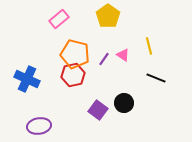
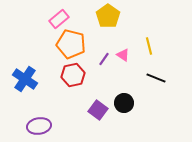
orange pentagon: moved 4 px left, 10 px up
blue cross: moved 2 px left; rotated 10 degrees clockwise
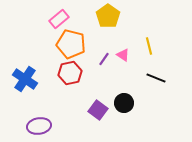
red hexagon: moved 3 px left, 2 px up
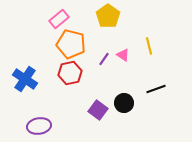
black line: moved 11 px down; rotated 42 degrees counterclockwise
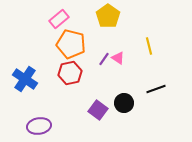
pink triangle: moved 5 px left, 3 px down
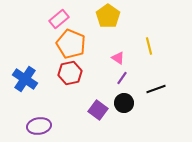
orange pentagon: rotated 8 degrees clockwise
purple line: moved 18 px right, 19 px down
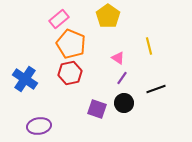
purple square: moved 1 px left, 1 px up; rotated 18 degrees counterclockwise
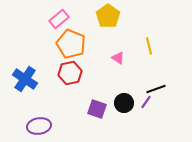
purple line: moved 24 px right, 24 px down
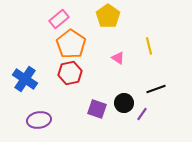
orange pentagon: rotated 12 degrees clockwise
purple line: moved 4 px left, 12 px down
purple ellipse: moved 6 px up
